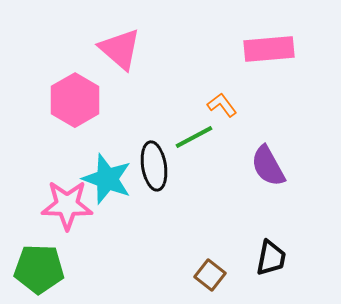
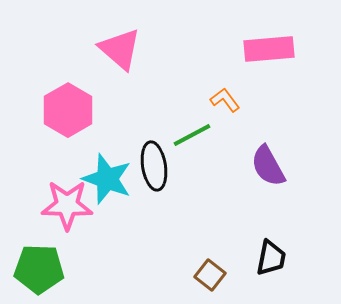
pink hexagon: moved 7 px left, 10 px down
orange L-shape: moved 3 px right, 5 px up
green line: moved 2 px left, 2 px up
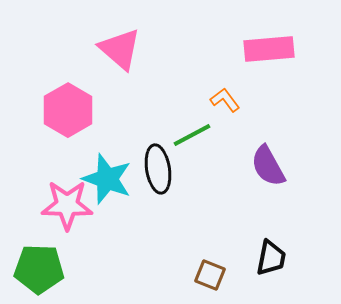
black ellipse: moved 4 px right, 3 px down
brown square: rotated 16 degrees counterclockwise
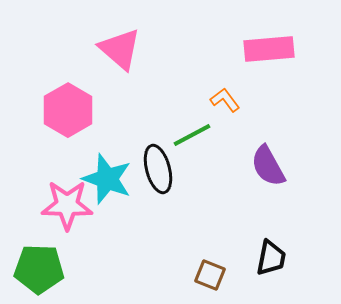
black ellipse: rotated 6 degrees counterclockwise
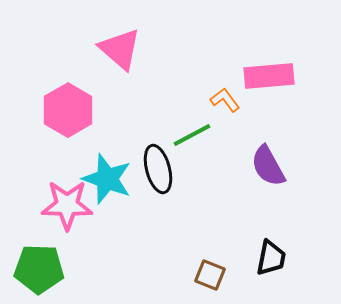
pink rectangle: moved 27 px down
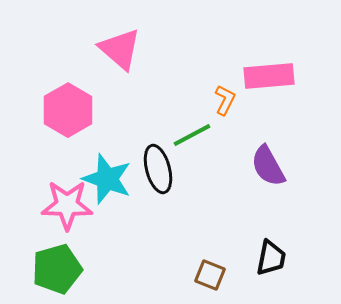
orange L-shape: rotated 64 degrees clockwise
green pentagon: moved 18 px right; rotated 18 degrees counterclockwise
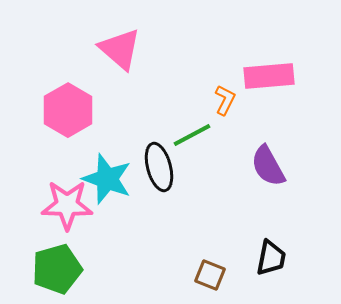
black ellipse: moved 1 px right, 2 px up
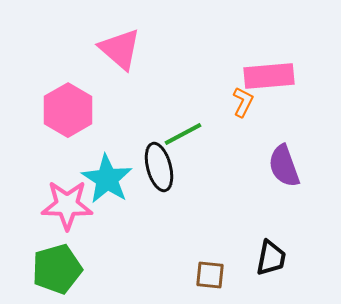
orange L-shape: moved 18 px right, 2 px down
green line: moved 9 px left, 1 px up
purple semicircle: moved 16 px right; rotated 9 degrees clockwise
cyan star: rotated 12 degrees clockwise
brown square: rotated 16 degrees counterclockwise
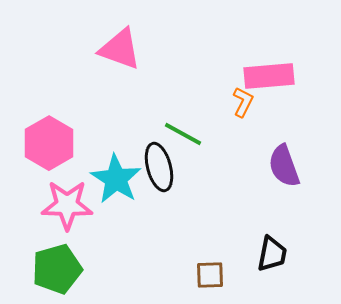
pink triangle: rotated 21 degrees counterclockwise
pink hexagon: moved 19 px left, 33 px down
green line: rotated 57 degrees clockwise
cyan star: moved 9 px right
black trapezoid: moved 1 px right, 4 px up
brown square: rotated 8 degrees counterclockwise
